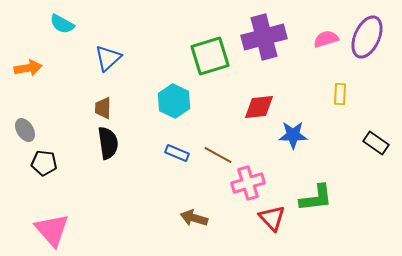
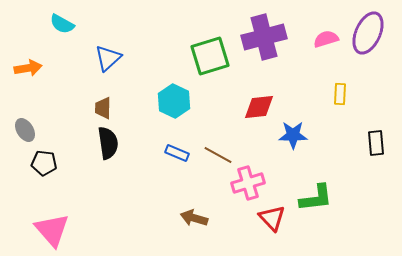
purple ellipse: moved 1 px right, 4 px up
black rectangle: rotated 50 degrees clockwise
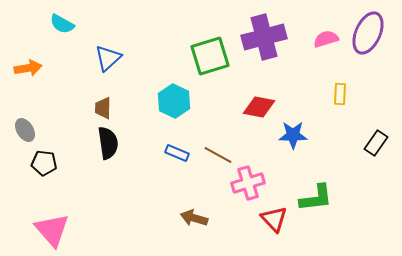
red diamond: rotated 16 degrees clockwise
black rectangle: rotated 40 degrees clockwise
red triangle: moved 2 px right, 1 px down
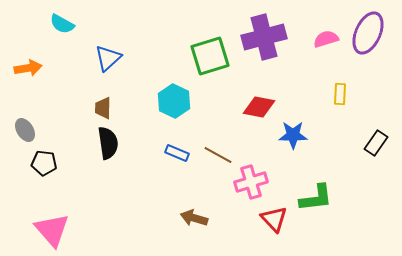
pink cross: moved 3 px right, 1 px up
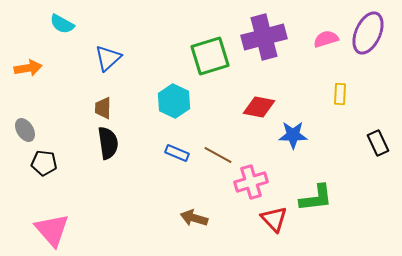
black rectangle: moved 2 px right; rotated 60 degrees counterclockwise
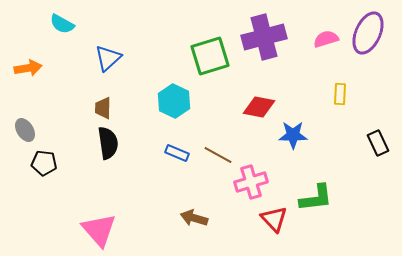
pink triangle: moved 47 px right
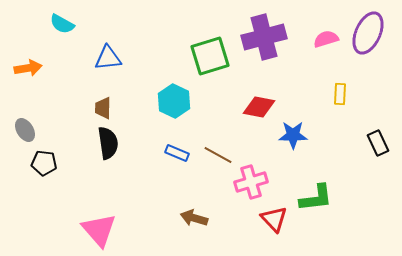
blue triangle: rotated 36 degrees clockwise
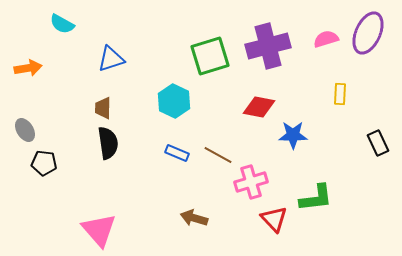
purple cross: moved 4 px right, 9 px down
blue triangle: moved 3 px right, 1 px down; rotated 12 degrees counterclockwise
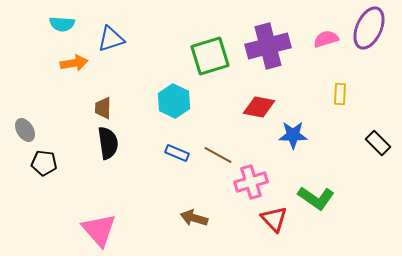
cyan semicircle: rotated 25 degrees counterclockwise
purple ellipse: moved 1 px right, 5 px up
blue triangle: moved 20 px up
orange arrow: moved 46 px right, 5 px up
black rectangle: rotated 20 degrees counterclockwise
green L-shape: rotated 42 degrees clockwise
